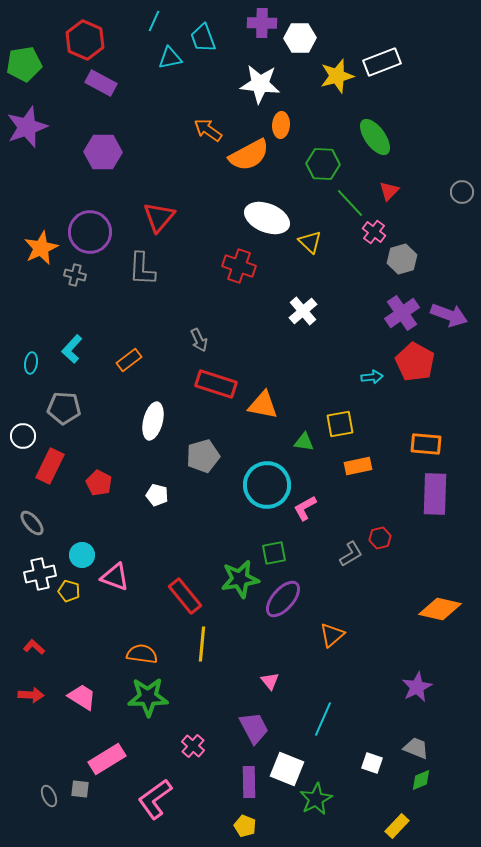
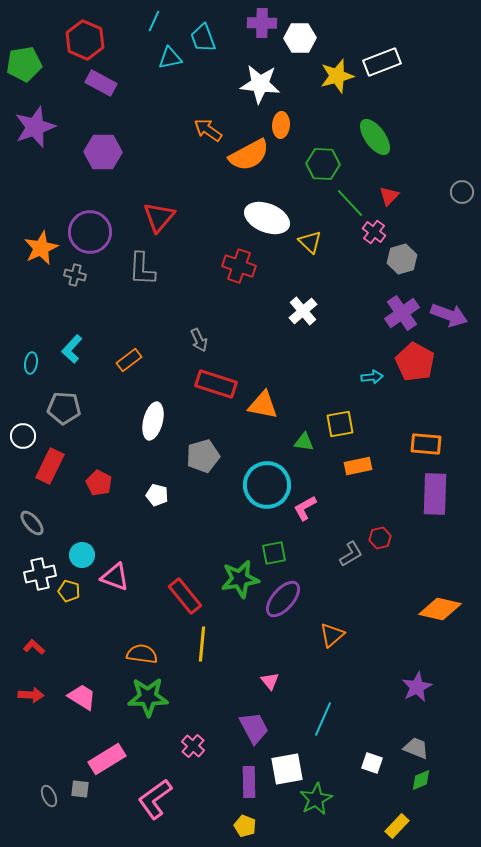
purple star at (27, 127): moved 8 px right
red triangle at (389, 191): moved 5 px down
white square at (287, 769): rotated 32 degrees counterclockwise
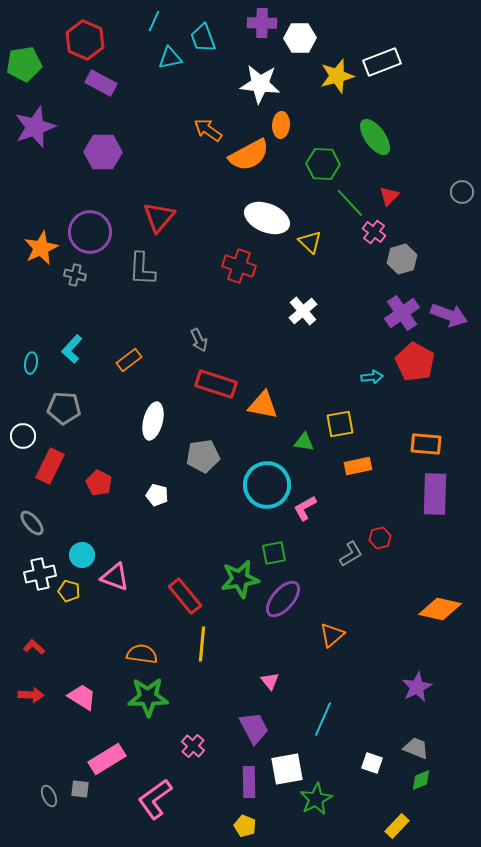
gray pentagon at (203, 456): rotated 8 degrees clockwise
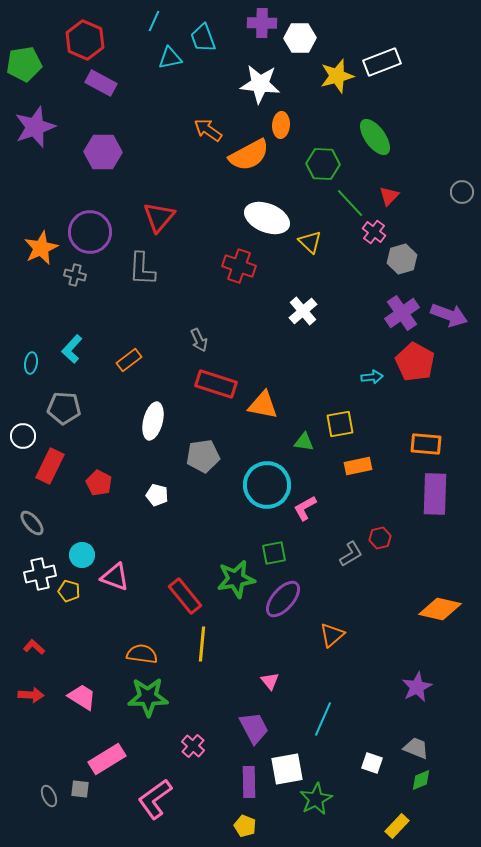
green star at (240, 579): moved 4 px left
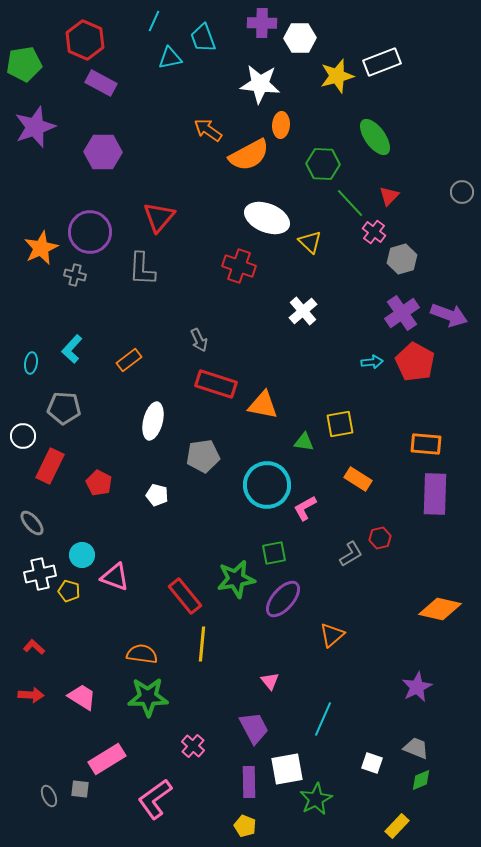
cyan arrow at (372, 377): moved 15 px up
orange rectangle at (358, 466): moved 13 px down; rotated 44 degrees clockwise
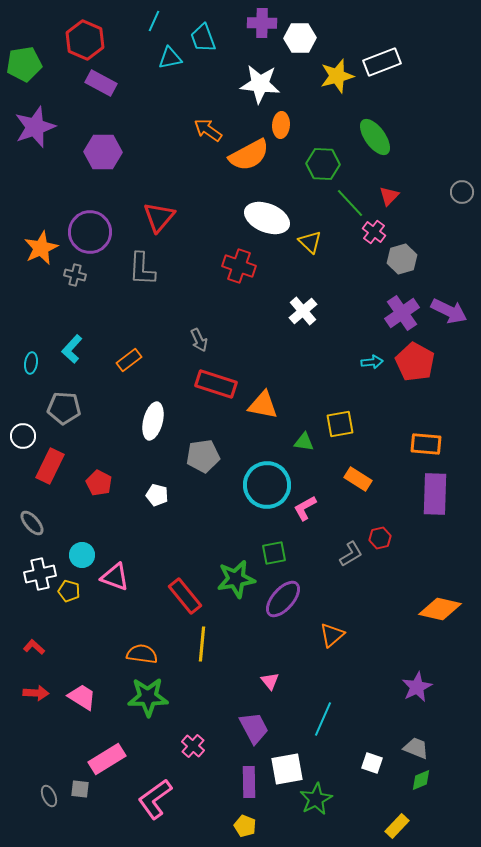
purple arrow at (449, 315): moved 4 px up; rotated 6 degrees clockwise
red arrow at (31, 695): moved 5 px right, 2 px up
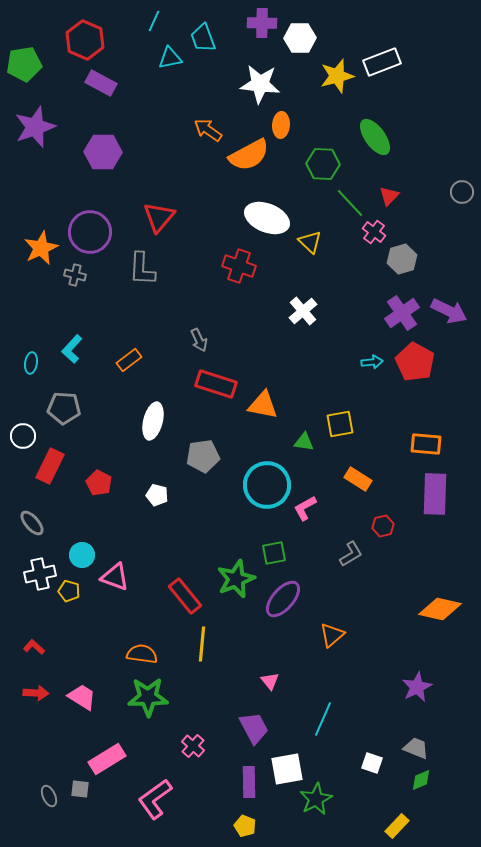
red hexagon at (380, 538): moved 3 px right, 12 px up
green star at (236, 579): rotated 12 degrees counterclockwise
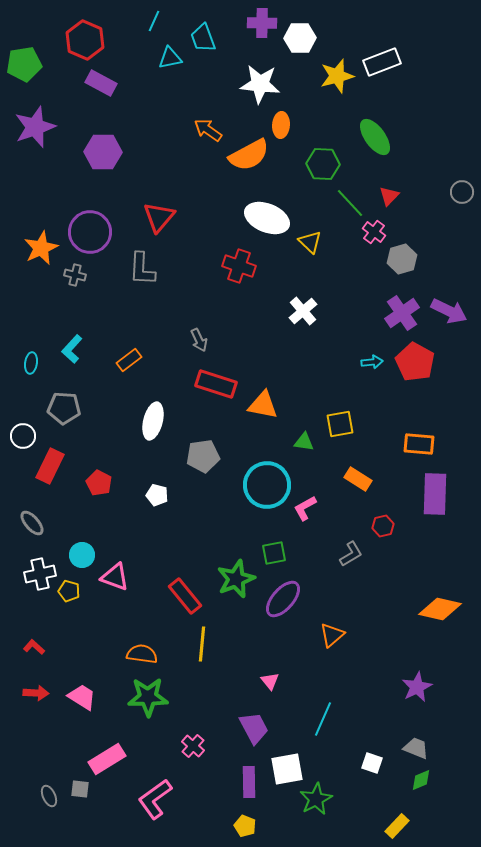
orange rectangle at (426, 444): moved 7 px left
